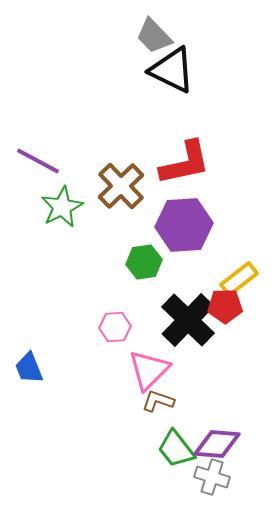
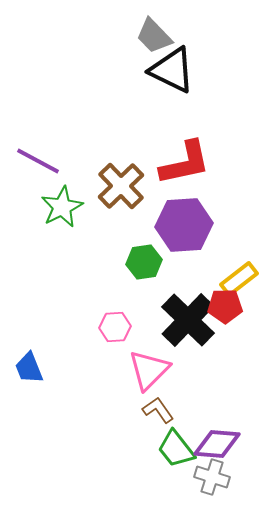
brown L-shape: moved 9 px down; rotated 36 degrees clockwise
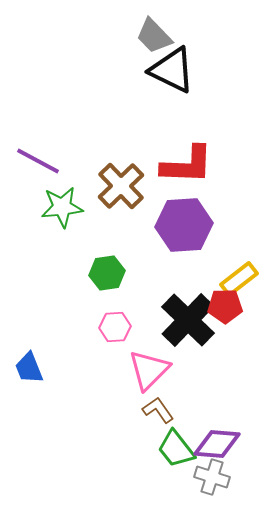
red L-shape: moved 2 px right, 2 px down; rotated 14 degrees clockwise
green star: rotated 21 degrees clockwise
green hexagon: moved 37 px left, 11 px down
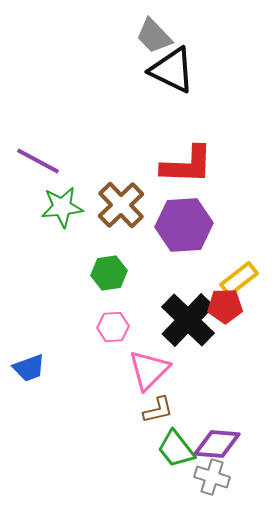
brown cross: moved 19 px down
green hexagon: moved 2 px right
pink hexagon: moved 2 px left
blue trapezoid: rotated 88 degrees counterclockwise
brown L-shape: rotated 112 degrees clockwise
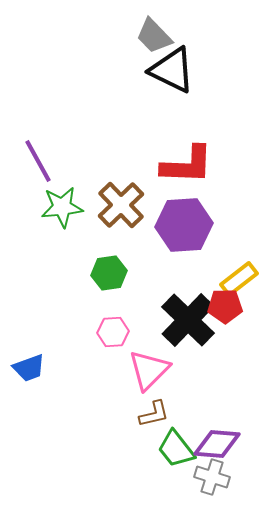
purple line: rotated 33 degrees clockwise
pink hexagon: moved 5 px down
brown L-shape: moved 4 px left, 4 px down
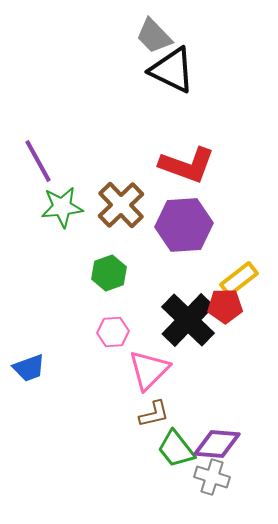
red L-shape: rotated 18 degrees clockwise
green hexagon: rotated 12 degrees counterclockwise
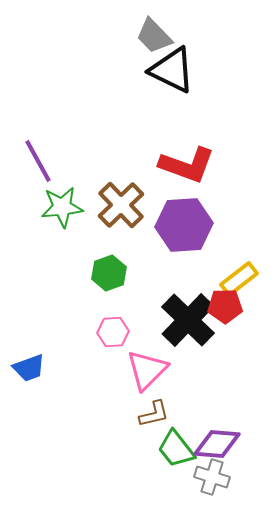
pink triangle: moved 2 px left
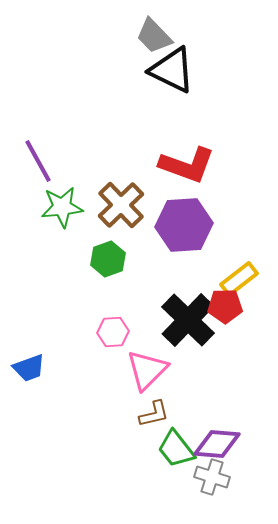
green hexagon: moved 1 px left, 14 px up
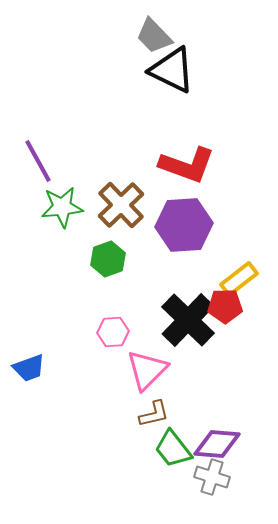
green trapezoid: moved 3 px left
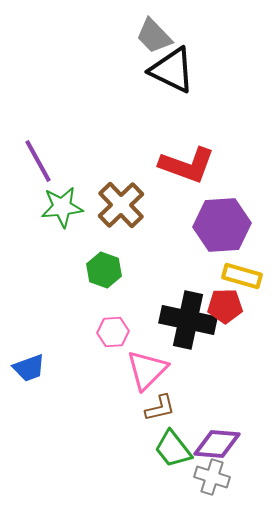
purple hexagon: moved 38 px right
green hexagon: moved 4 px left, 11 px down; rotated 20 degrees counterclockwise
yellow rectangle: moved 3 px right, 3 px up; rotated 54 degrees clockwise
black cross: rotated 32 degrees counterclockwise
brown L-shape: moved 6 px right, 6 px up
